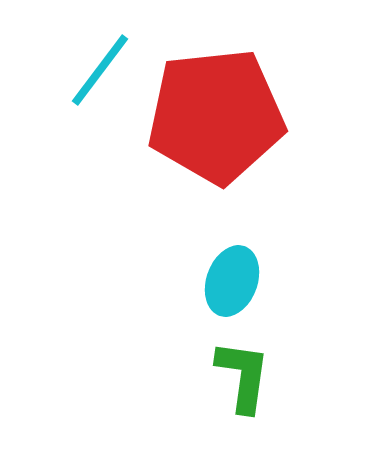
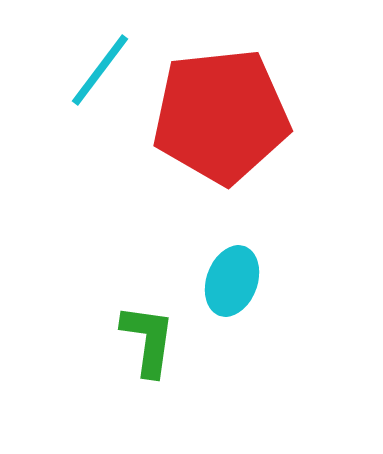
red pentagon: moved 5 px right
green L-shape: moved 95 px left, 36 px up
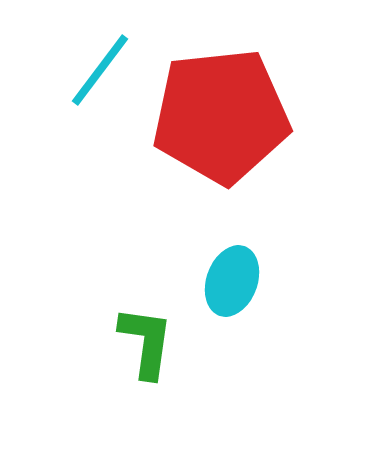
green L-shape: moved 2 px left, 2 px down
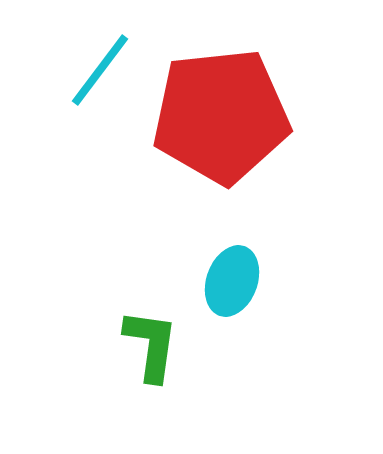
green L-shape: moved 5 px right, 3 px down
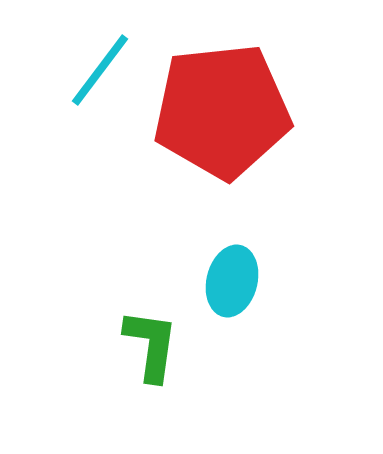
red pentagon: moved 1 px right, 5 px up
cyan ellipse: rotated 6 degrees counterclockwise
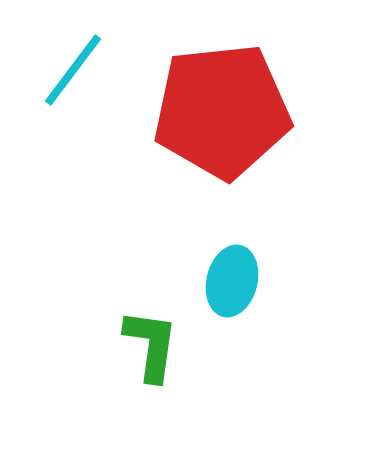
cyan line: moved 27 px left
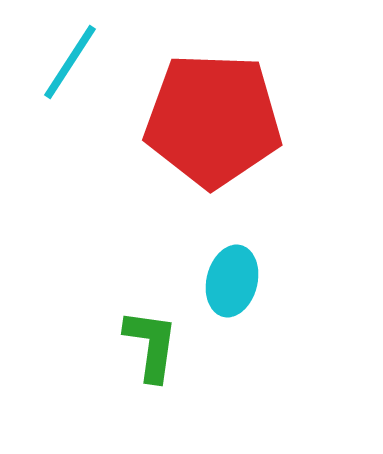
cyan line: moved 3 px left, 8 px up; rotated 4 degrees counterclockwise
red pentagon: moved 9 px left, 9 px down; rotated 8 degrees clockwise
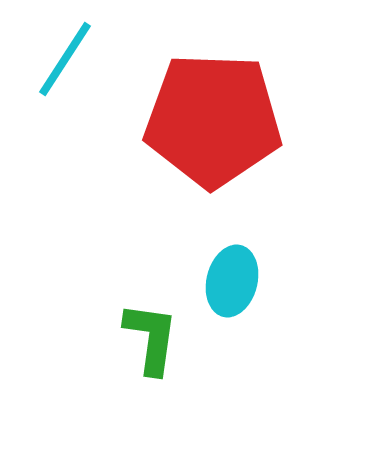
cyan line: moved 5 px left, 3 px up
green L-shape: moved 7 px up
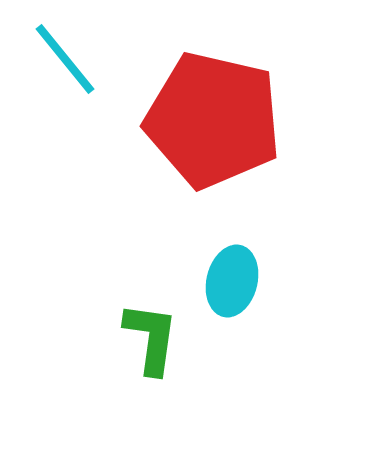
cyan line: rotated 72 degrees counterclockwise
red pentagon: rotated 11 degrees clockwise
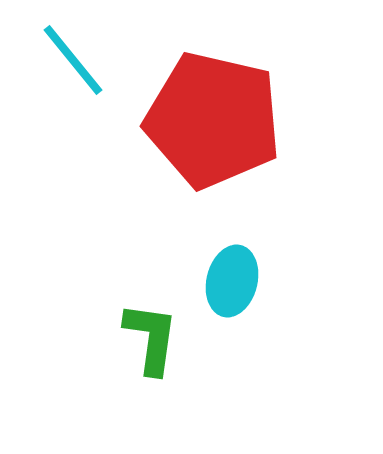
cyan line: moved 8 px right, 1 px down
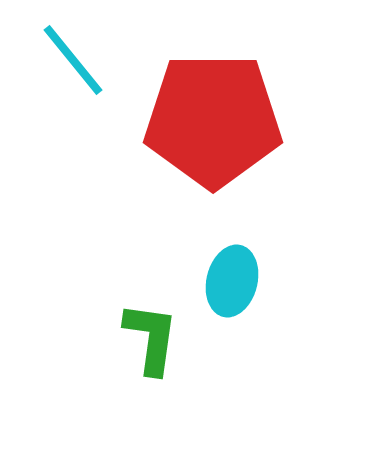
red pentagon: rotated 13 degrees counterclockwise
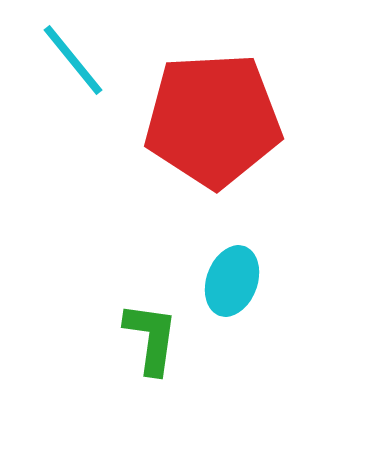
red pentagon: rotated 3 degrees counterclockwise
cyan ellipse: rotated 6 degrees clockwise
